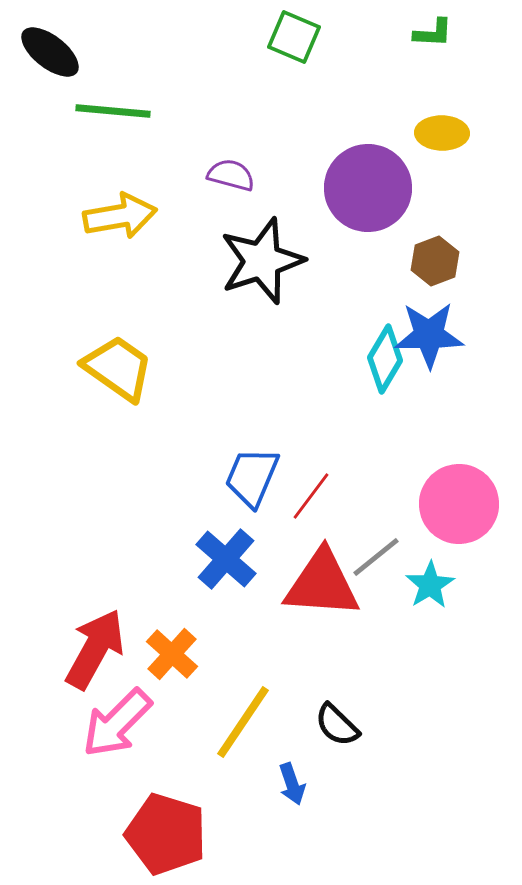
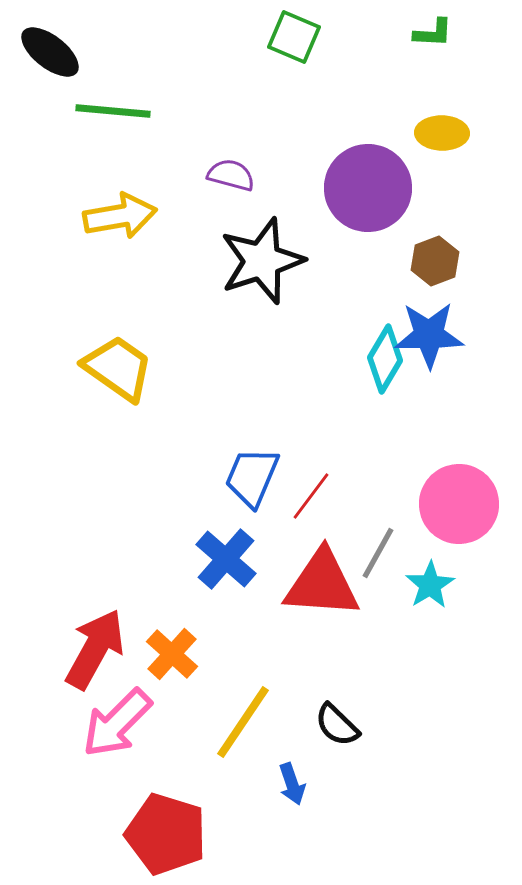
gray line: moved 2 px right, 4 px up; rotated 22 degrees counterclockwise
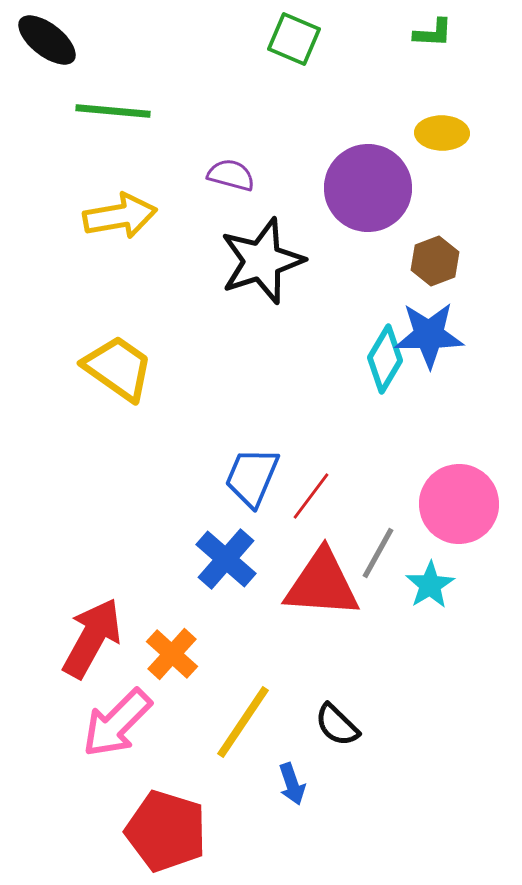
green square: moved 2 px down
black ellipse: moved 3 px left, 12 px up
red arrow: moved 3 px left, 11 px up
red pentagon: moved 3 px up
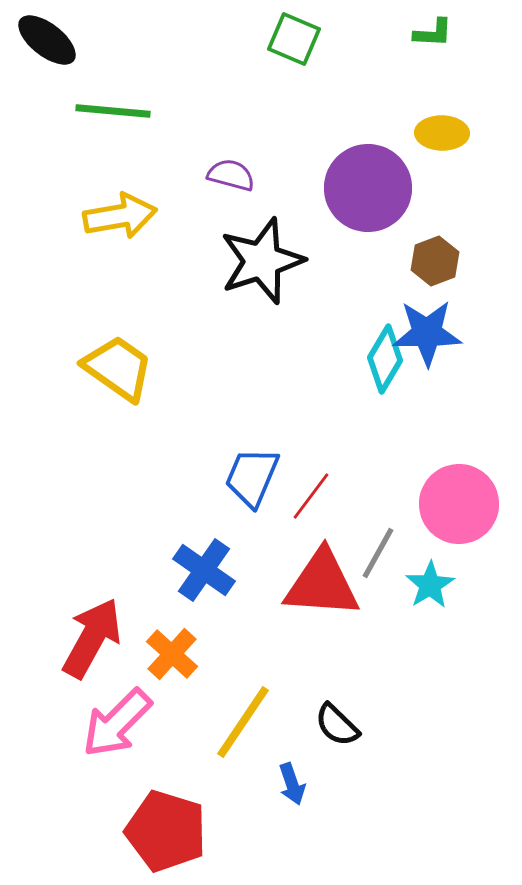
blue star: moved 2 px left, 2 px up
blue cross: moved 22 px left, 11 px down; rotated 6 degrees counterclockwise
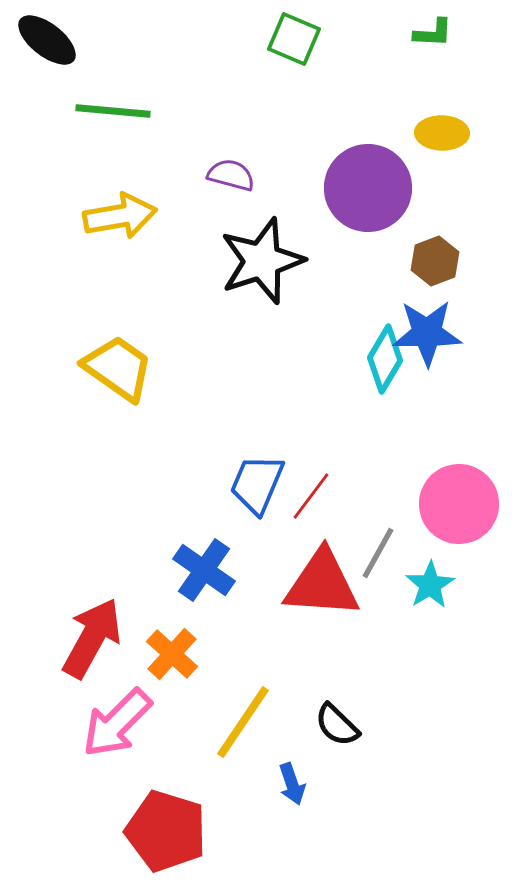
blue trapezoid: moved 5 px right, 7 px down
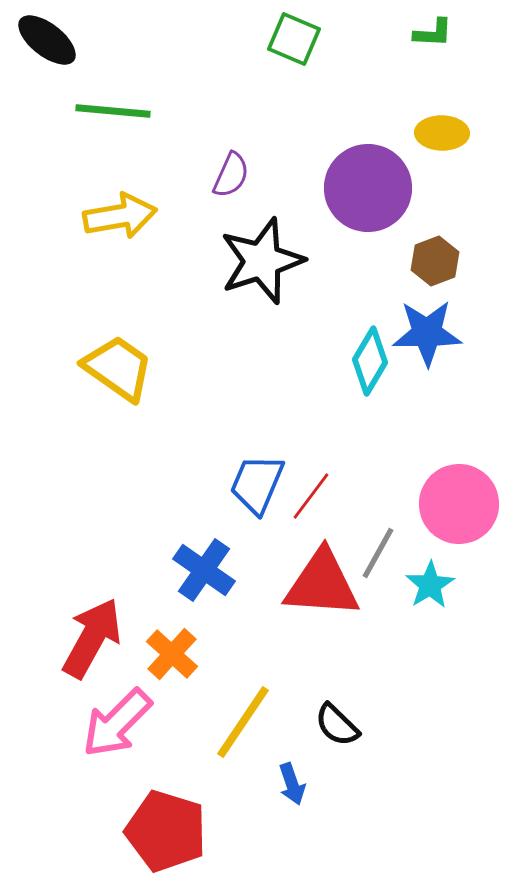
purple semicircle: rotated 99 degrees clockwise
cyan diamond: moved 15 px left, 2 px down
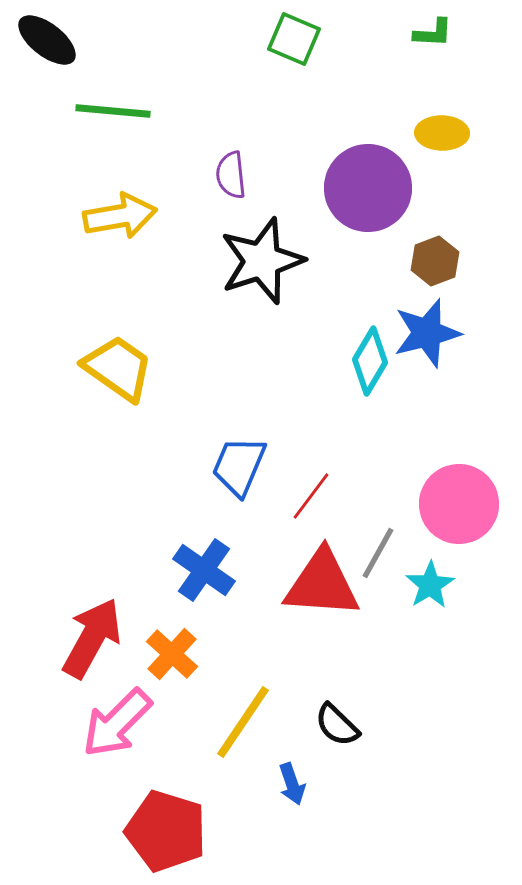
purple semicircle: rotated 150 degrees clockwise
blue star: rotated 14 degrees counterclockwise
blue trapezoid: moved 18 px left, 18 px up
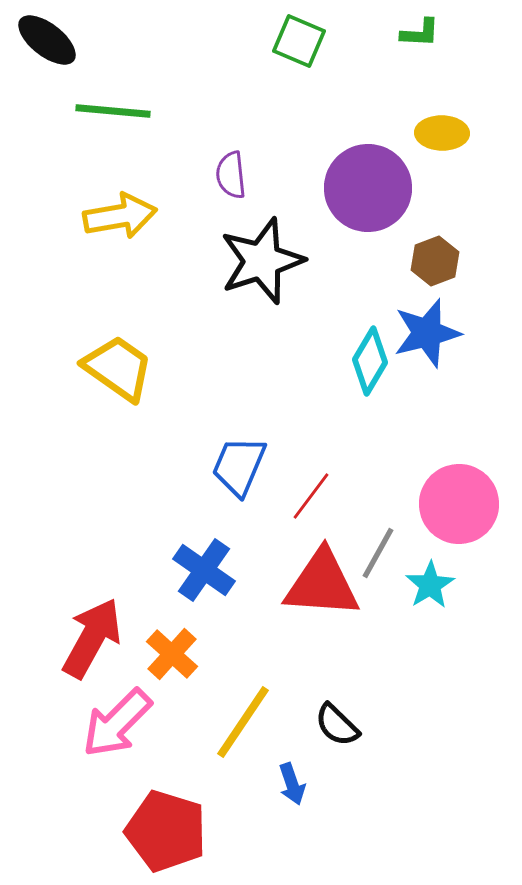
green L-shape: moved 13 px left
green square: moved 5 px right, 2 px down
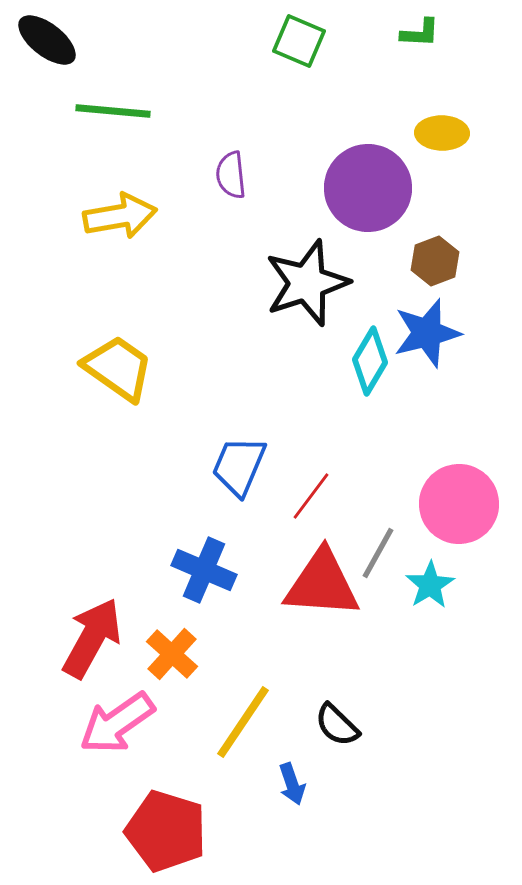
black star: moved 45 px right, 22 px down
blue cross: rotated 12 degrees counterclockwise
pink arrow: rotated 10 degrees clockwise
